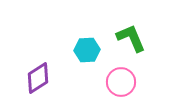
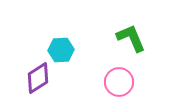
cyan hexagon: moved 26 px left
pink circle: moved 2 px left
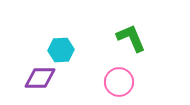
purple diamond: moved 2 px right; rotated 32 degrees clockwise
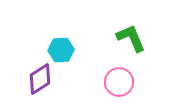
purple diamond: moved 1 px down; rotated 32 degrees counterclockwise
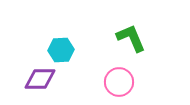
purple diamond: rotated 32 degrees clockwise
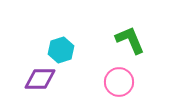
green L-shape: moved 1 px left, 2 px down
cyan hexagon: rotated 15 degrees counterclockwise
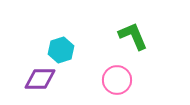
green L-shape: moved 3 px right, 4 px up
pink circle: moved 2 px left, 2 px up
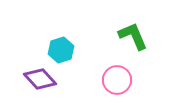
purple diamond: rotated 48 degrees clockwise
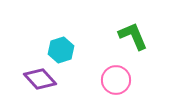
pink circle: moved 1 px left
